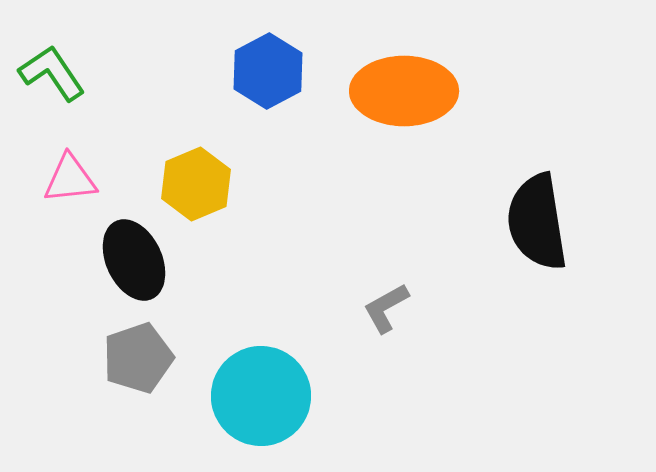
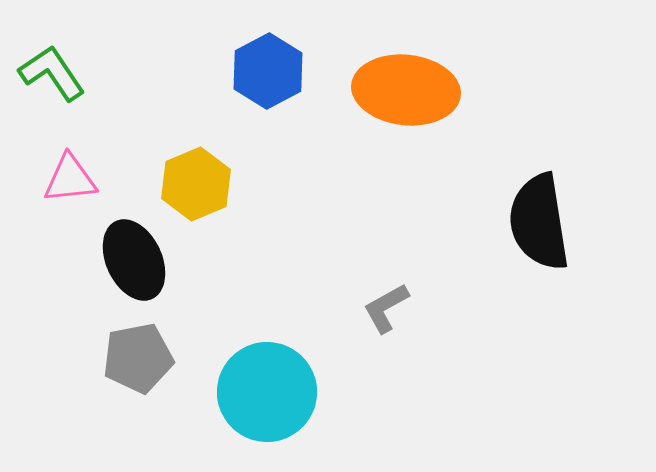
orange ellipse: moved 2 px right, 1 px up; rotated 6 degrees clockwise
black semicircle: moved 2 px right
gray pentagon: rotated 8 degrees clockwise
cyan circle: moved 6 px right, 4 px up
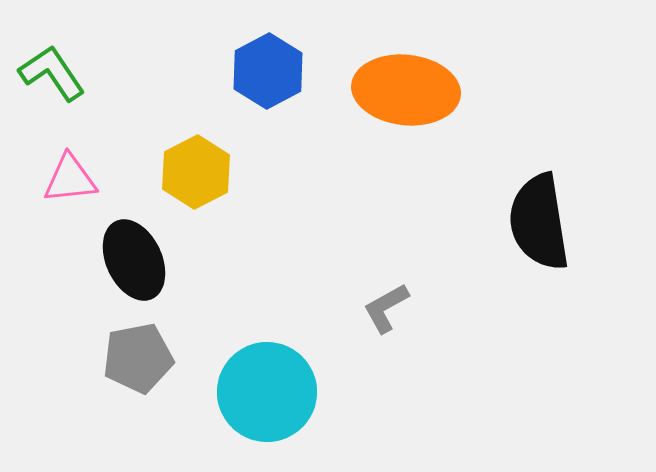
yellow hexagon: moved 12 px up; rotated 4 degrees counterclockwise
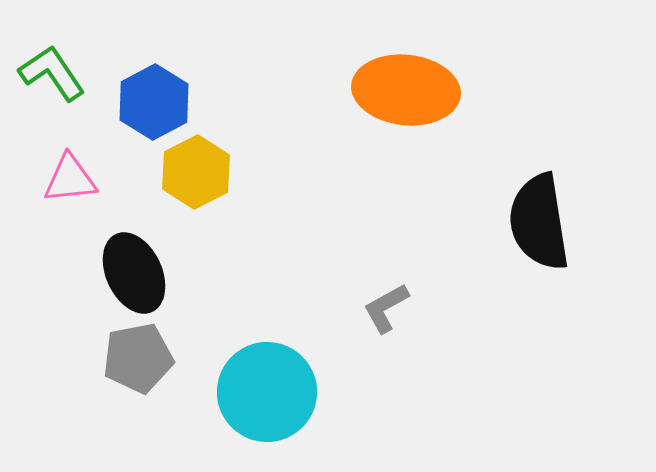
blue hexagon: moved 114 px left, 31 px down
black ellipse: moved 13 px down
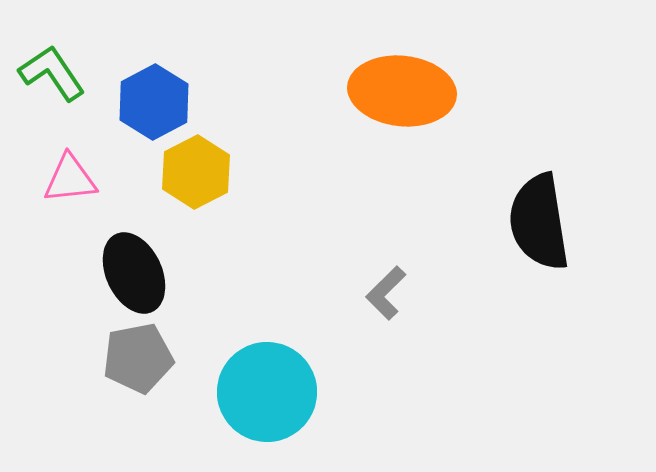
orange ellipse: moved 4 px left, 1 px down
gray L-shape: moved 15 px up; rotated 16 degrees counterclockwise
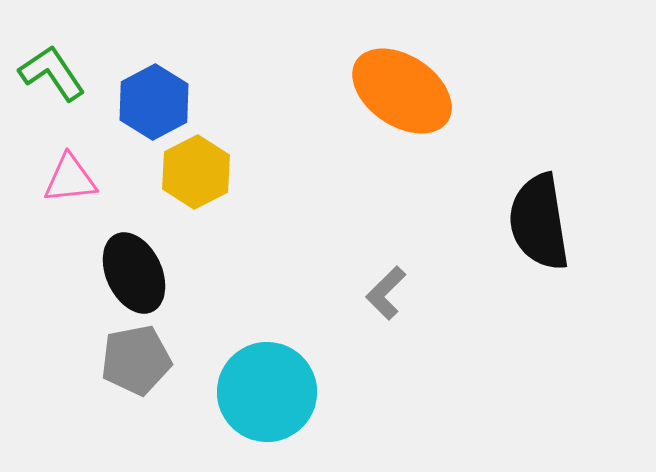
orange ellipse: rotated 28 degrees clockwise
gray pentagon: moved 2 px left, 2 px down
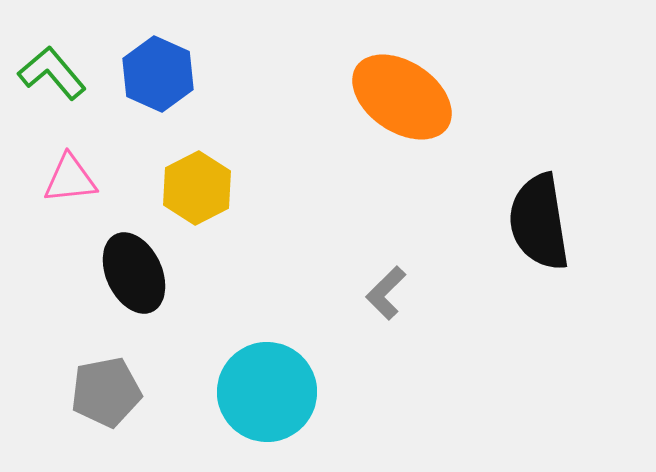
green L-shape: rotated 6 degrees counterclockwise
orange ellipse: moved 6 px down
blue hexagon: moved 4 px right, 28 px up; rotated 8 degrees counterclockwise
yellow hexagon: moved 1 px right, 16 px down
gray pentagon: moved 30 px left, 32 px down
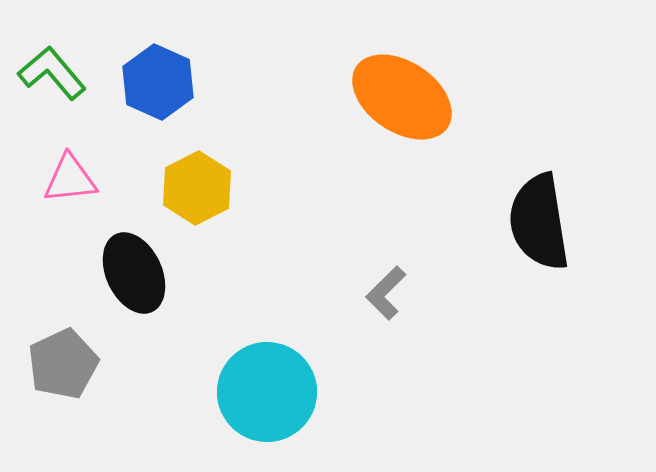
blue hexagon: moved 8 px down
gray pentagon: moved 43 px left, 28 px up; rotated 14 degrees counterclockwise
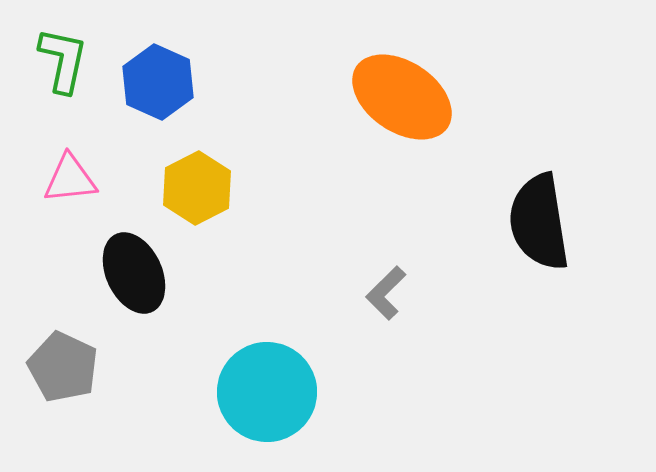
green L-shape: moved 11 px right, 13 px up; rotated 52 degrees clockwise
gray pentagon: moved 3 px down; rotated 22 degrees counterclockwise
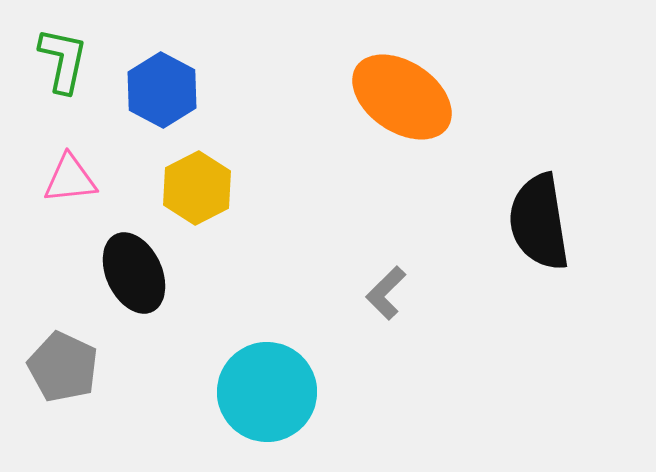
blue hexagon: moved 4 px right, 8 px down; rotated 4 degrees clockwise
